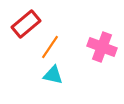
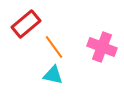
orange line: moved 4 px right; rotated 70 degrees counterclockwise
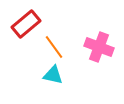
pink cross: moved 3 px left
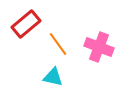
orange line: moved 4 px right, 3 px up
cyan triangle: moved 2 px down
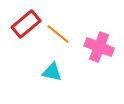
orange line: moved 10 px up; rotated 15 degrees counterclockwise
cyan triangle: moved 1 px left, 5 px up
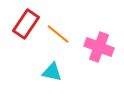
red rectangle: rotated 16 degrees counterclockwise
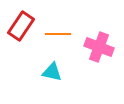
red rectangle: moved 5 px left, 2 px down
orange line: rotated 40 degrees counterclockwise
